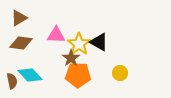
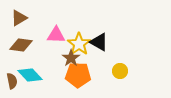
brown diamond: moved 2 px down
yellow circle: moved 2 px up
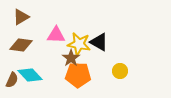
brown triangle: moved 2 px right, 1 px up
yellow star: rotated 25 degrees counterclockwise
brown semicircle: moved 1 px up; rotated 35 degrees clockwise
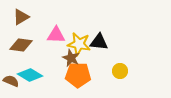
black triangle: rotated 24 degrees counterclockwise
brown star: rotated 12 degrees counterclockwise
cyan diamond: rotated 15 degrees counterclockwise
brown semicircle: moved 1 px left, 1 px down; rotated 91 degrees counterclockwise
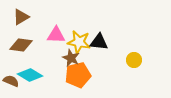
yellow star: moved 2 px up
yellow circle: moved 14 px right, 11 px up
orange pentagon: rotated 15 degrees counterclockwise
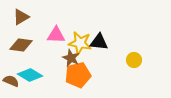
yellow star: moved 1 px right, 1 px down
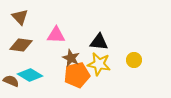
brown triangle: moved 1 px left; rotated 42 degrees counterclockwise
yellow star: moved 19 px right, 21 px down
orange pentagon: moved 1 px left
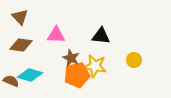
black triangle: moved 2 px right, 6 px up
yellow star: moved 4 px left, 2 px down
cyan diamond: rotated 15 degrees counterclockwise
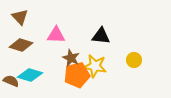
brown diamond: rotated 10 degrees clockwise
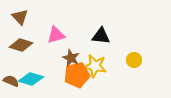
pink triangle: rotated 18 degrees counterclockwise
cyan diamond: moved 1 px right, 4 px down
